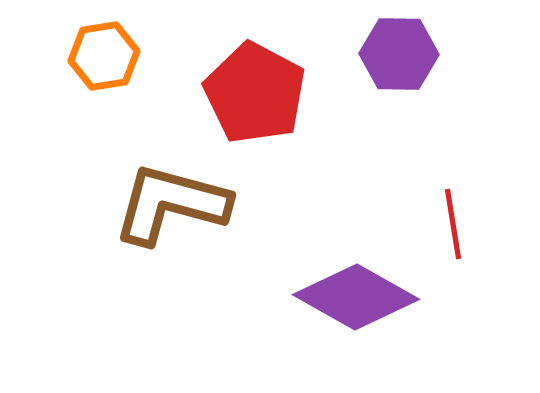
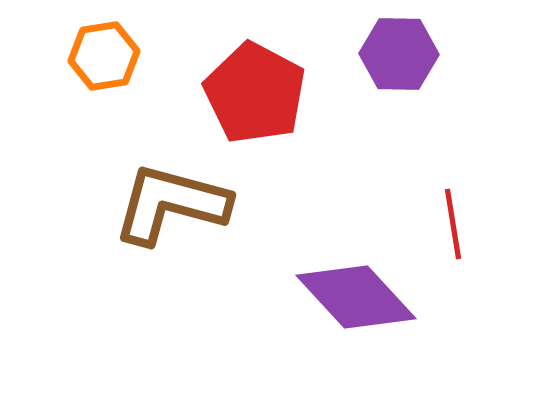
purple diamond: rotated 18 degrees clockwise
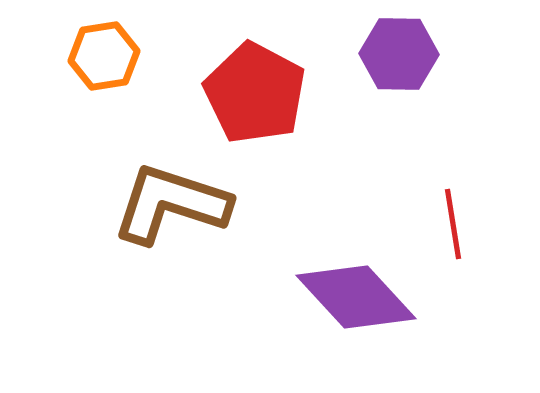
brown L-shape: rotated 3 degrees clockwise
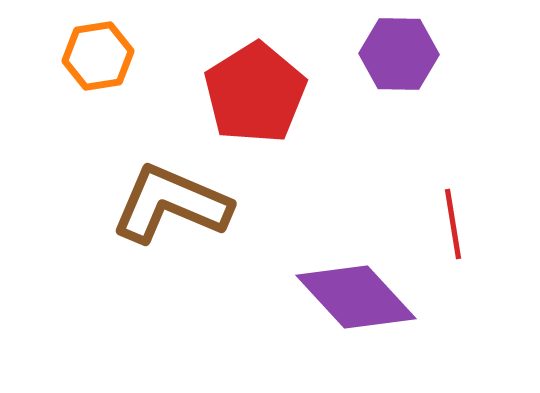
orange hexagon: moved 6 px left
red pentagon: rotated 12 degrees clockwise
brown L-shape: rotated 5 degrees clockwise
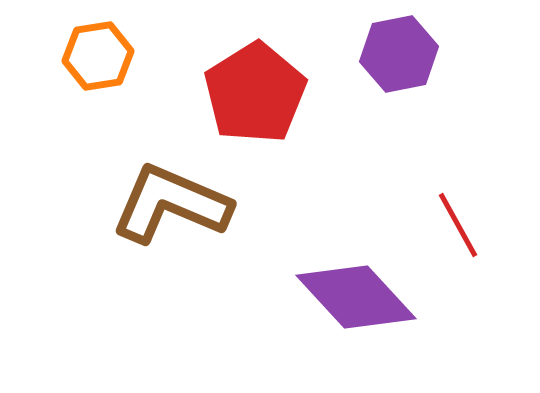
purple hexagon: rotated 12 degrees counterclockwise
red line: moved 5 px right, 1 px down; rotated 20 degrees counterclockwise
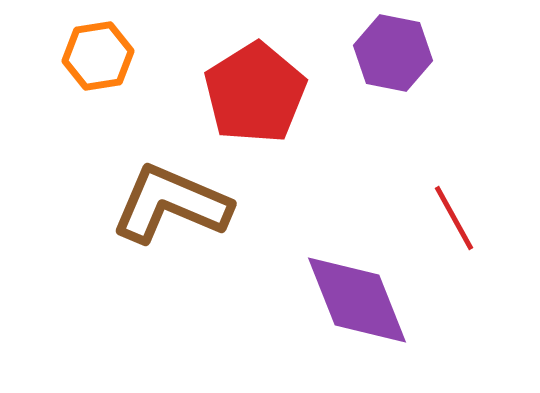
purple hexagon: moved 6 px left, 1 px up; rotated 22 degrees clockwise
red line: moved 4 px left, 7 px up
purple diamond: moved 1 px right, 3 px down; rotated 21 degrees clockwise
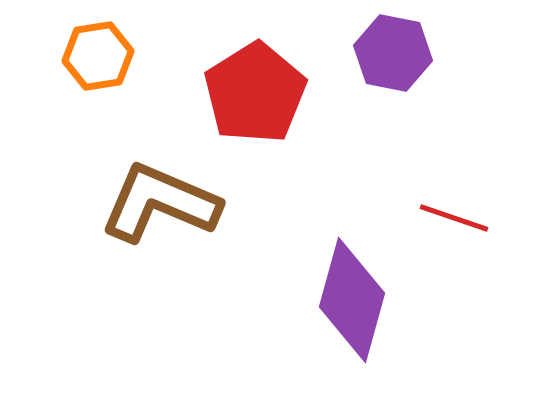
brown L-shape: moved 11 px left, 1 px up
red line: rotated 42 degrees counterclockwise
purple diamond: moved 5 px left; rotated 37 degrees clockwise
